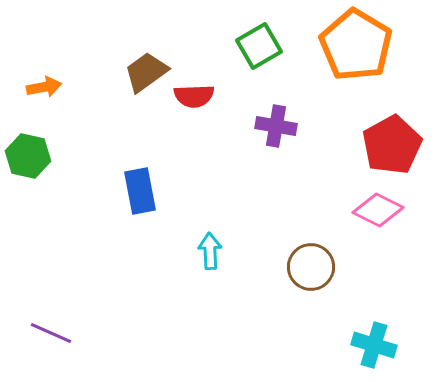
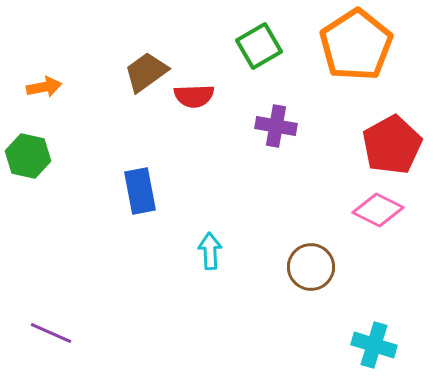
orange pentagon: rotated 8 degrees clockwise
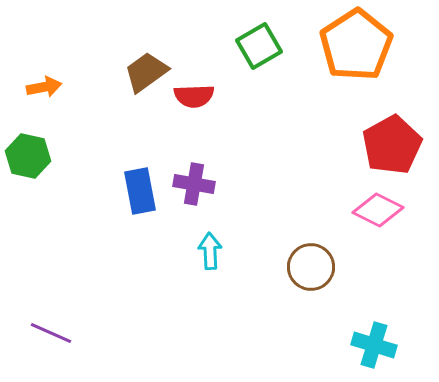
purple cross: moved 82 px left, 58 px down
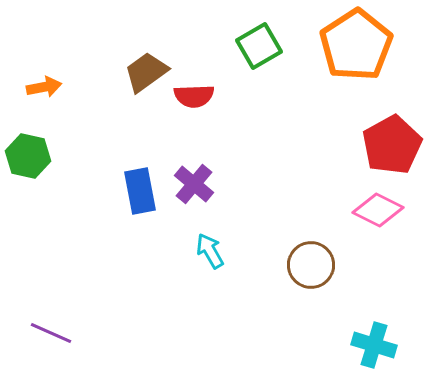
purple cross: rotated 30 degrees clockwise
cyan arrow: rotated 27 degrees counterclockwise
brown circle: moved 2 px up
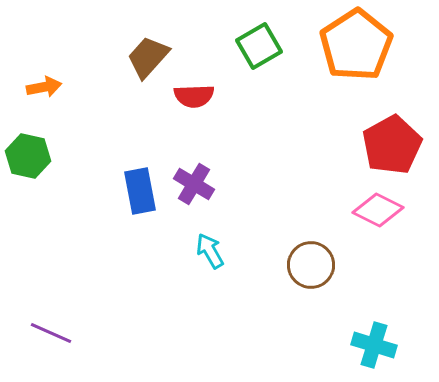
brown trapezoid: moved 2 px right, 15 px up; rotated 12 degrees counterclockwise
purple cross: rotated 9 degrees counterclockwise
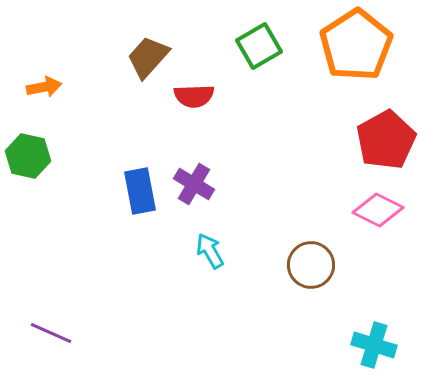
red pentagon: moved 6 px left, 5 px up
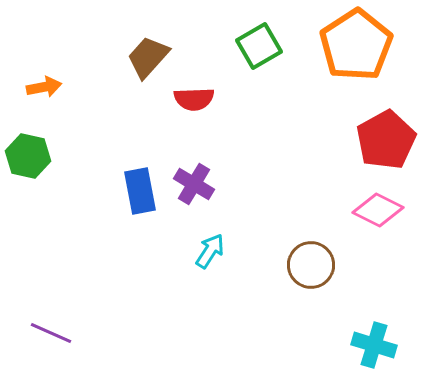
red semicircle: moved 3 px down
cyan arrow: rotated 63 degrees clockwise
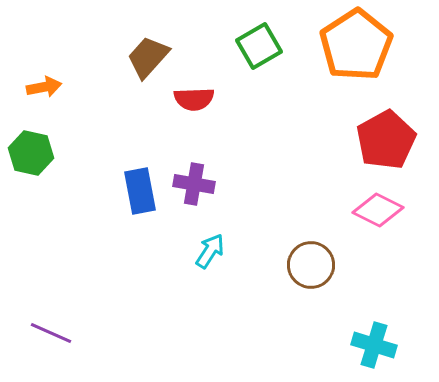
green hexagon: moved 3 px right, 3 px up
purple cross: rotated 21 degrees counterclockwise
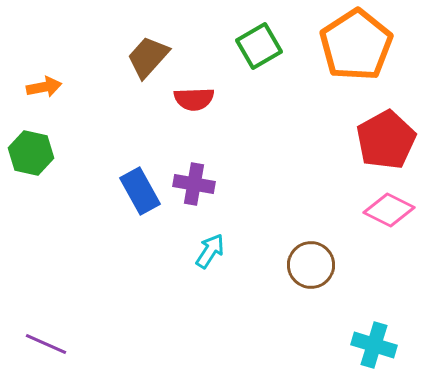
blue rectangle: rotated 18 degrees counterclockwise
pink diamond: moved 11 px right
purple line: moved 5 px left, 11 px down
